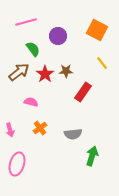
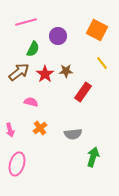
green semicircle: rotated 63 degrees clockwise
green arrow: moved 1 px right, 1 px down
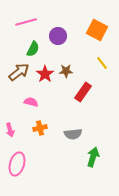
orange cross: rotated 24 degrees clockwise
